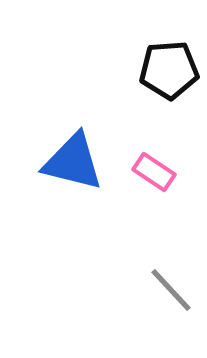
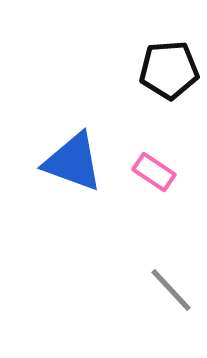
blue triangle: rotated 6 degrees clockwise
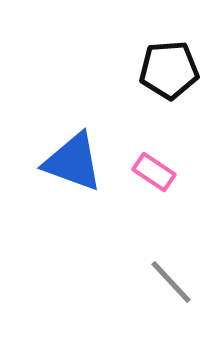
gray line: moved 8 px up
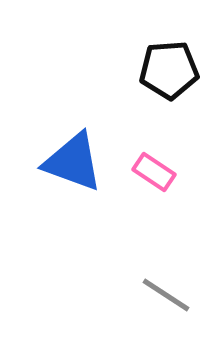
gray line: moved 5 px left, 13 px down; rotated 14 degrees counterclockwise
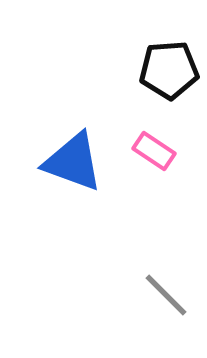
pink rectangle: moved 21 px up
gray line: rotated 12 degrees clockwise
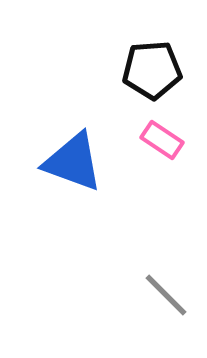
black pentagon: moved 17 px left
pink rectangle: moved 8 px right, 11 px up
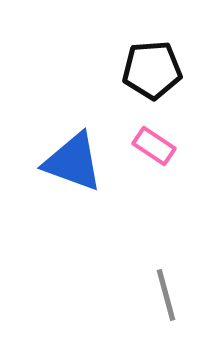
pink rectangle: moved 8 px left, 6 px down
gray line: rotated 30 degrees clockwise
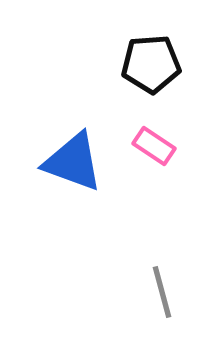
black pentagon: moved 1 px left, 6 px up
gray line: moved 4 px left, 3 px up
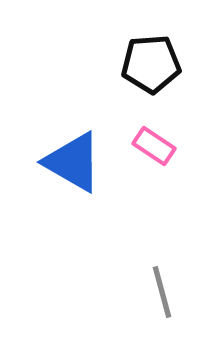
blue triangle: rotated 10 degrees clockwise
